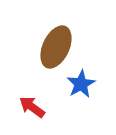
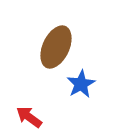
red arrow: moved 3 px left, 10 px down
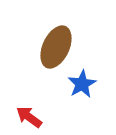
blue star: moved 1 px right
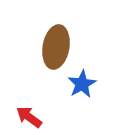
brown ellipse: rotated 15 degrees counterclockwise
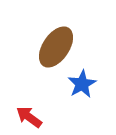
brown ellipse: rotated 24 degrees clockwise
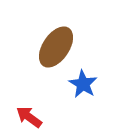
blue star: moved 1 px right; rotated 12 degrees counterclockwise
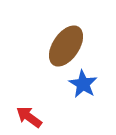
brown ellipse: moved 10 px right, 1 px up
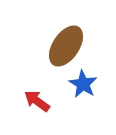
red arrow: moved 8 px right, 16 px up
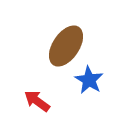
blue star: moved 6 px right, 4 px up
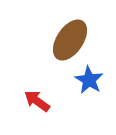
brown ellipse: moved 4 px right, 6 px up
